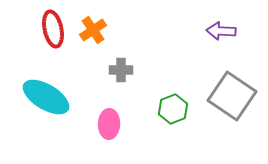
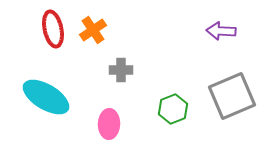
gray square: rotated 33 degrees clockwise
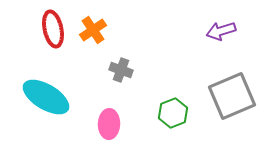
purple arrow: rotated 20 degrees counterclockwise
gray cross: rotated 20 degrees clockwise
green hexagon: moved 4 px down
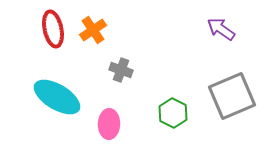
purple arrow: moved 2 px up; rotated 52 degrees clockwise
cyan ellipse: moved 11 px right
green hexagon: rotated 12 degrees counterclockwise
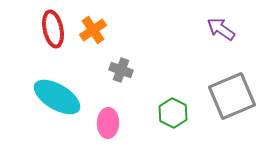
pink ellipse: moved 1 px left, 1 px up
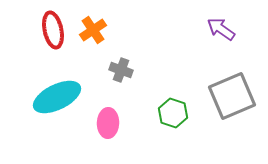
red ellipse: moved 1 px down
cyan ellipse: rotated 57 degrees counterclockwise
green hexagon: rotated 8 degrees counterclockwise
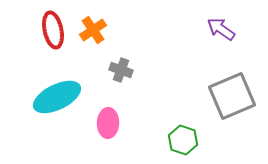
green hexagon: moved 10 px right, 27 px down
